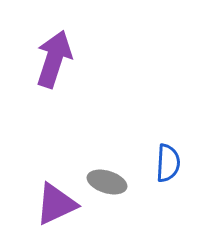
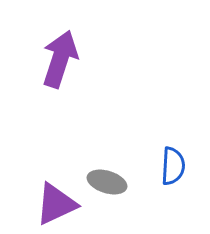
purple arrow: moved 6 px right
blue semicircle: moved 5 px right, 3 px down
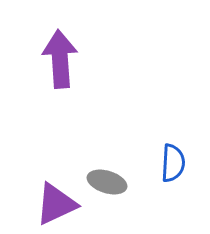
purple arrow: rotated 22 degrees counterclockwise
blue semicircle: moved 3 px up
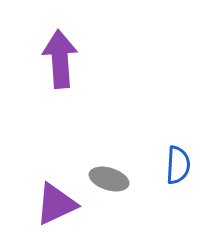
blue semicircle: moved 5 px right, 2 px down
gray ellipse: moved 2 px right, 3 px up
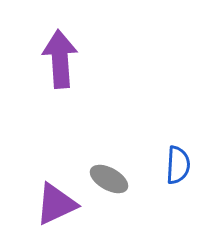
gray ellipse: rotated 12 degrees clockwise
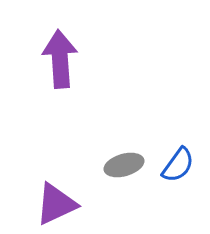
blue semicircle: rotated 33 degrees clockwise
gray ellipse: moved 15 px right, 14 px up; rotated 45 degrees counterclockwise
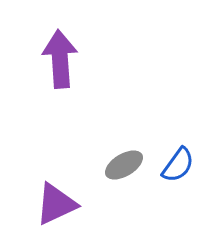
gray ellipse: rotated 15 degrees counterclockwise
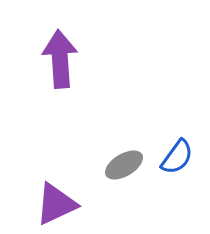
blue semicircle: moved 1 px left, 8 px up
